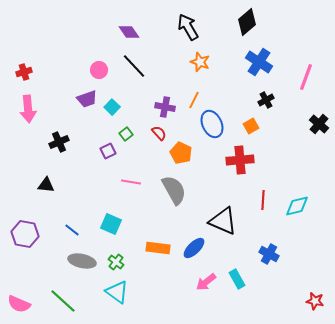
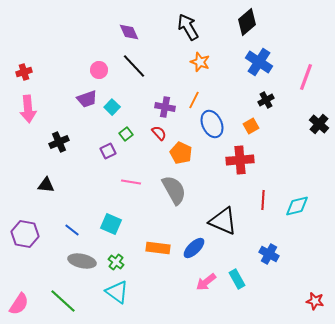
purple diamond at (129, 32): rotated 10 degrees clockwise
pink semicircle at (19, 304): rotated 80 degrees counterclockwise
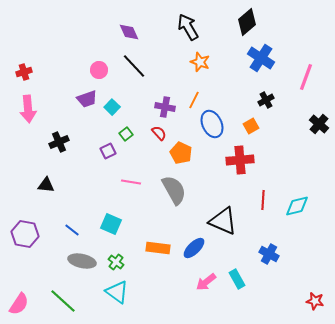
blue cross at (259, 62): moved 2 px right, 4 px up
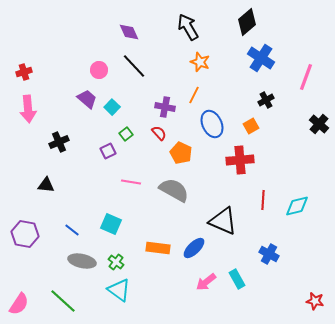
purple trapezoid at (87, 99): rotated 120 degrees counterclockwise
orange line at (194, 100): moved 5 px up
gray semicircle at (174, 190): rotated 32 degrees counterclockwise
cyan triangle at (117, 292): moved 2 px right, 2 px up
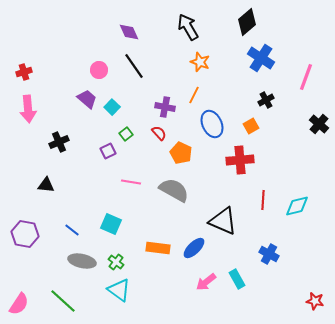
black line at (134, 66): rotated 8 degrees clockwise
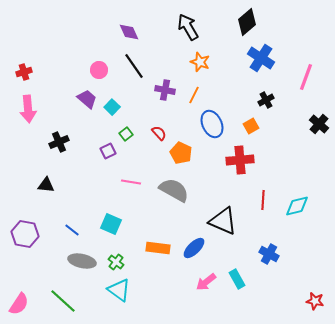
purple cross at (165, 107): moved 17 px up
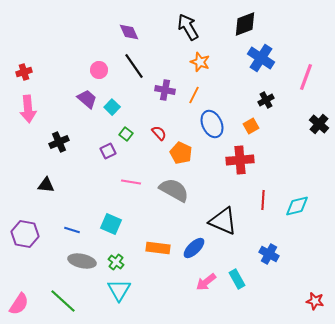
black diamond at (247, 22): moved 2 px left, 2 px down; rotated 20 degrees clockwise
green square at (126, 134): rotated 16 degrees counterclockwise
blue line at (72, 230): rotated 21 degrees counterclockwise
cyan triangle at (119, 290): rotated 25 degrees clockwise
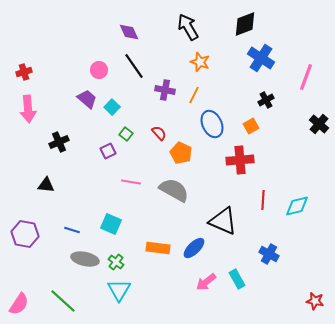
gray ellipse at (82, 261): moved 3 px right, 2 px up
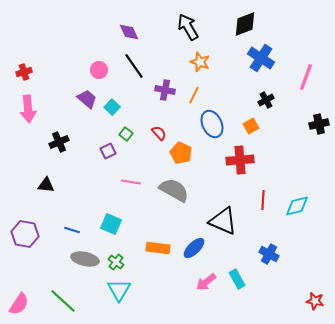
black cross at (319, 124): rotated 36 degrees clockwise
